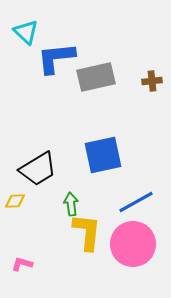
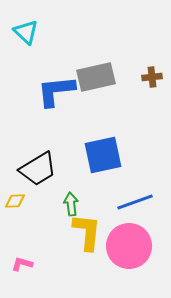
blue L-shape: moved 33 px down
brown cross: moved 4 px up
blue line: moved 1 px left; rotated 9 degrees clockwise
pink circle: moved 4 px left, 2 px down
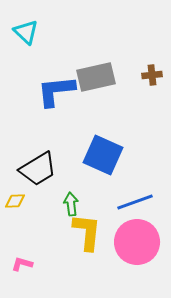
brown cross: moved 2 px up
blue square: rotated 36 degrees clockwise
pink circle: moved 8 px right, 4 px up
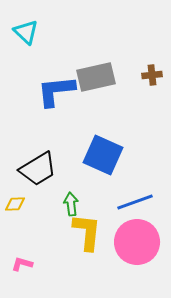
yellow diamond: moved 3 px down
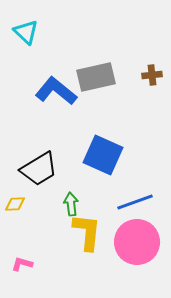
blue L-shape: rotated 45 degrees clockwise
black trapezoid: moved 1 px right
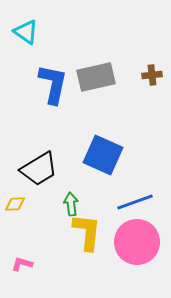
cyan triangle: rotated 8 degrees counterclockwise
blue L-shape: moved 3 px left, 7 px up; rotated 63 degrees clockwise
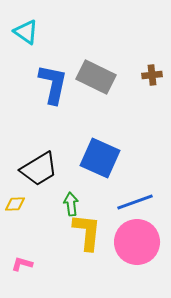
gray rectangle: rotated 39 degrees clockwise
blue square: moved 3 px left, 3 px down
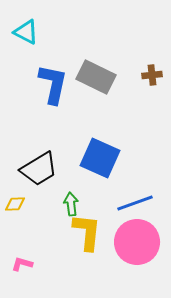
cyan triangle: rotated 8 degrees counterclockwise
blue line: moved 1 px down
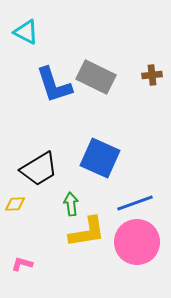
blue L-shape: moved 1 px right, 1 px down; rotated 150 degrees clockwise
yellow L-shape: rotated 75 degrees clockwise
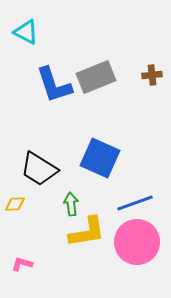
gray rectangle: rotated 48 degrees counterclockwise
black trapezoid: rotated 63 degrees clockwise
